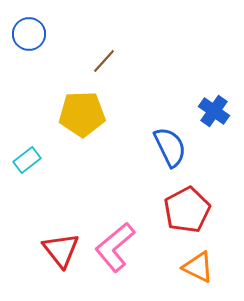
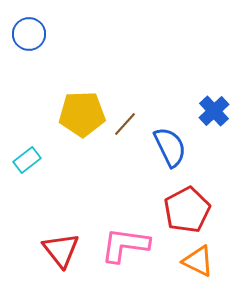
brown line: moved 21 px right, 63 px down
blue cross: rotated 12 degrees clockwise
pink L-shape: moved 10 px right, 2 px up; rotated 48 degrees clockwise
orange triangle: moved 6 px up
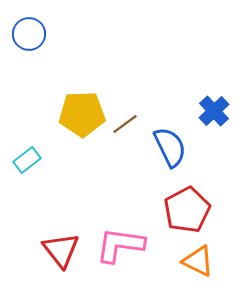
brown line: rotated 12 degrees clockwise
pink L-shape: moved 5 px left
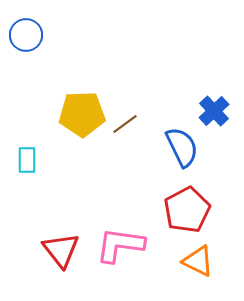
blue circle: moved 3 px left, 1 px down
blue semicircle: moved 12 px right
cyan rectangle: rotated 52 degrees counterclockwise
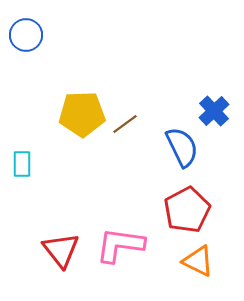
cyan rectangle: moved 5 px left, 4 px down
